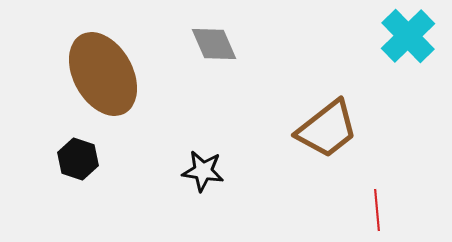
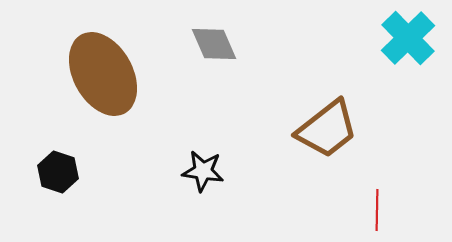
cyan cross: moved 2 px down
black hexagon: moved 20 px left, 13 px down
red line: rotated 6 degrees clockwise
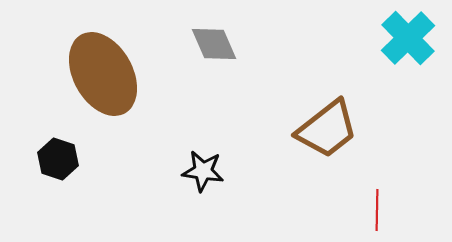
black hexagon: moved 13 px up
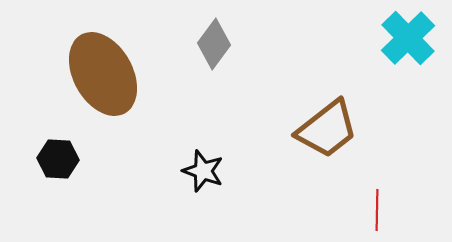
gray diamond: rotated 60 degrees clockwise
black hexagon: rotated 15 degrees counterclockwise
black star: rotated 12 degrees clockwise
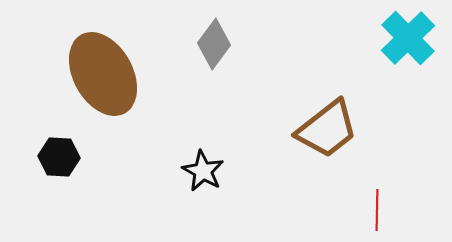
black hexagon: moved 1 px right, 2 px up
black star: rotated 9 degrees clockwise
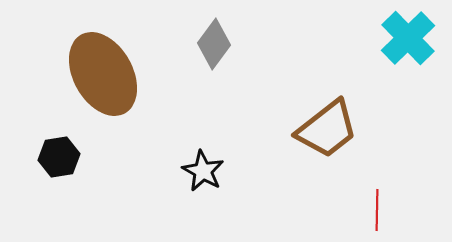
black hexagon: rotated 12 degrees counterclockwise
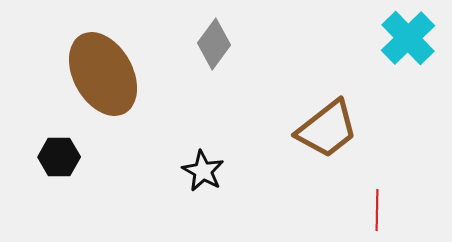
black hexagon: rotated 9 degrees clockwise
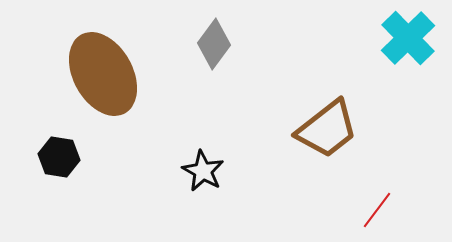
black hexagon: rotated 9 degrees clockwise
red line: rotated 36 degrees clockwise
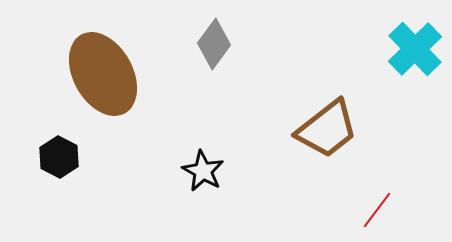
cyan cross: moved 7 px right, 11 px down
black hexagon: rotated 18 degrees clockwise
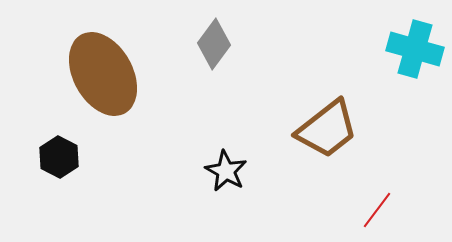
cyan cross: rotated 30 degrees counterclockwise
black star: moved 23 px right
